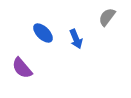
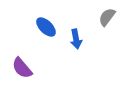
blue ellipse: moved 3 px right, 6 px up
blue arrow: rotated 12 degrees clockwise
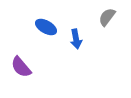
blue ellipse: rotated 15 degrees counterclockwise
purple semicircle: moved 1 px left, 1 px up
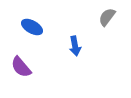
blue ellipse: moved 14 px left
blue arrow: moved 1 px left, 7 px down
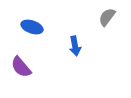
blue ellipse: rotated 10 degrees counterclockwise
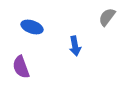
purple semicircle: rotated 20 degrees clockwise
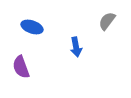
gray semicircle: moved 4 px down
blue arrow: moved 1 px right, 1 px down
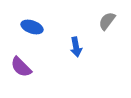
purple semicircle: rotated 25 degrees counterclockwise
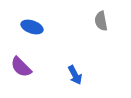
gray semicircle: moved 6 px left; rotated 48 degrees counterclockwise
blue arrow: moved 1 px left, 28 px down; rotated 18 degrees counterclockwise
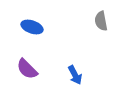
purple semicircle: moved 6 px right, 2 px down
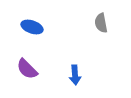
gray semicircle: moved 2 px down
blue arrow: rotated 24 degrees clockwise
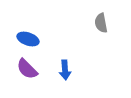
blue ellipse: moved 4 px left, 12 px down
blue arrow: moved 10 px left, 5 px up
